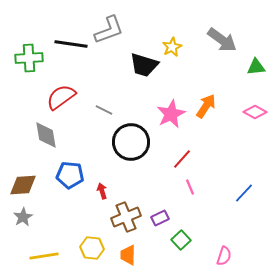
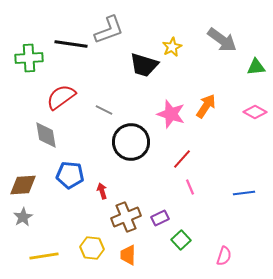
pink star: rotated 28 degrees counterclockwise
blue line: rotated 40 degrees clockwise
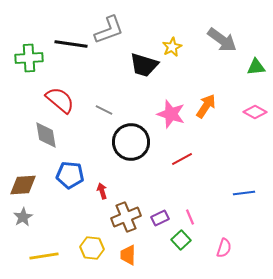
red semicircle: moved 1 px left, 3 px down; rotated 76 degrees clockwise
red line: rotated 20 degrees clockwise
pink line: moved 30 px down
pink semicircle: moved 8 px up
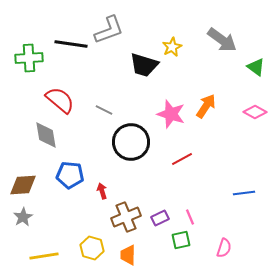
green triangle: rotated 42 degrees clockwise
green square: rotated 30 degrees clockwise
yellow hexagon: rotated 10 degrees clockwise
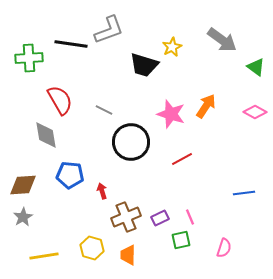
red semicircle: rotated 20 degrees clockwise
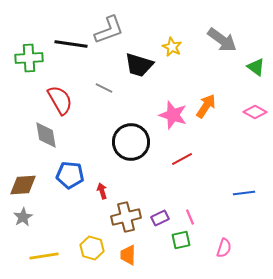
yellow star: rotated 18 degrees counterclockwise
black trapezoid: moved 5 px left
gray line: moved 22 px up
pink star: moved 2 px right, 1 px down
brown cross: rotated 8 degrees clockwise
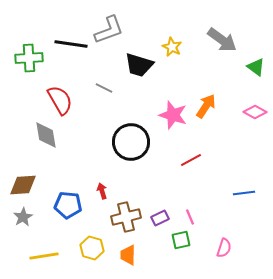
red line: moved 9 px right, 1 px down
blue pentagon: moved 2 px left, 30 px down
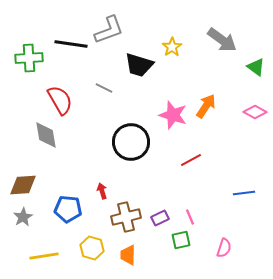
yellow star: rotated 12 degrees clockwise
blue pentagon: moved 4 px down
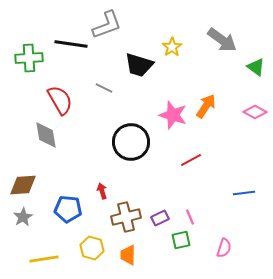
gray L-shape: moved 2 px left, 5 px up
yellow line: moved 3 px down
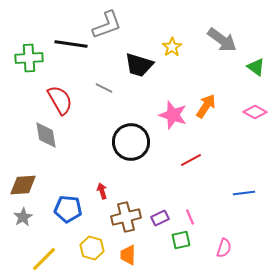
yellow line: rotated 36 degrees counterclockwise
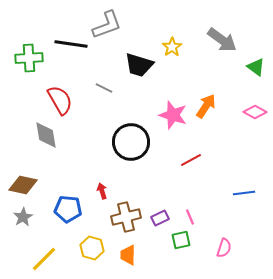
brown diamond: rotated 16 degrees clockwise
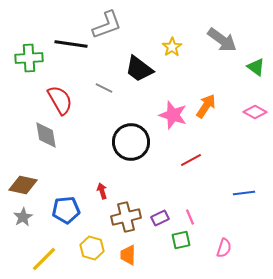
black trapezoid: moved 4 px down; rotated 20 degrees clockwise
blue pentagon: moved 2 px left, 1 px down; rotated 12 degrees counterclockwise
